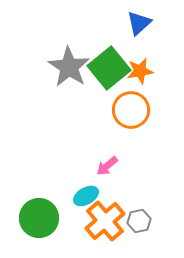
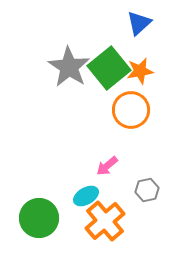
gray hexagon: moved 8 px right, 31 px up
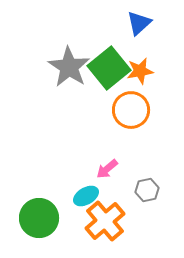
pink arrow: moved 3 px down
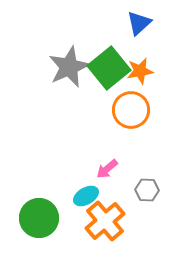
gray star: rotated 15 degrees clockwise
gray hexagon: rotated 15 degrees clockwise
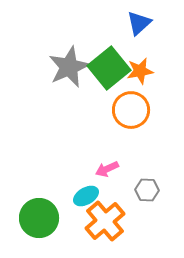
pink arrow: rotated 15 degrees clockwise
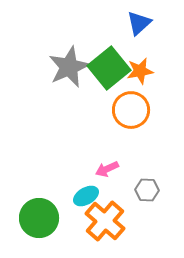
orange cross: rotated 9 degrees counterclockwise
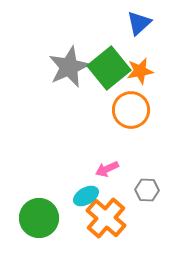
orange cross: moved 1 px right, 3 px up
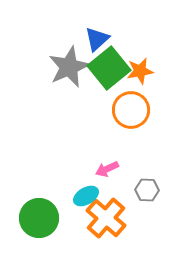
blue triangle: moved 42 px left, 16 px down
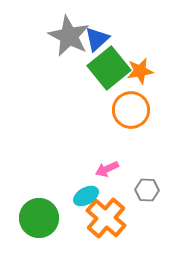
gray star: moved 31 px up; rotated 21 degrees counterclockwise
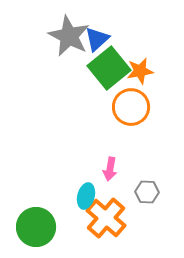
orange circle: moved 3 px up
pink arrow: moved 3 px right; rotated 55 degrees counterclockwise
gray hexagon: moved 2 px down
cyan ellipse: rotated 45 degrees counterclockwise
green circle: moved 3 px left, 9 px down
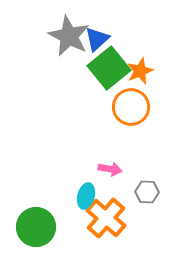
orange star: rotated 12 degrees counterclockwise
pink arrow: rotated 90 degrees counterclockwise
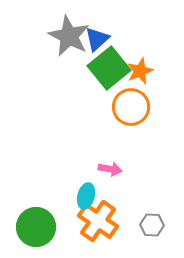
gray hexagon: moved 5 px right, 33 px down
orange cross: moved 8 px left, 3 px down; rotated 6 degrees counterclockwise
